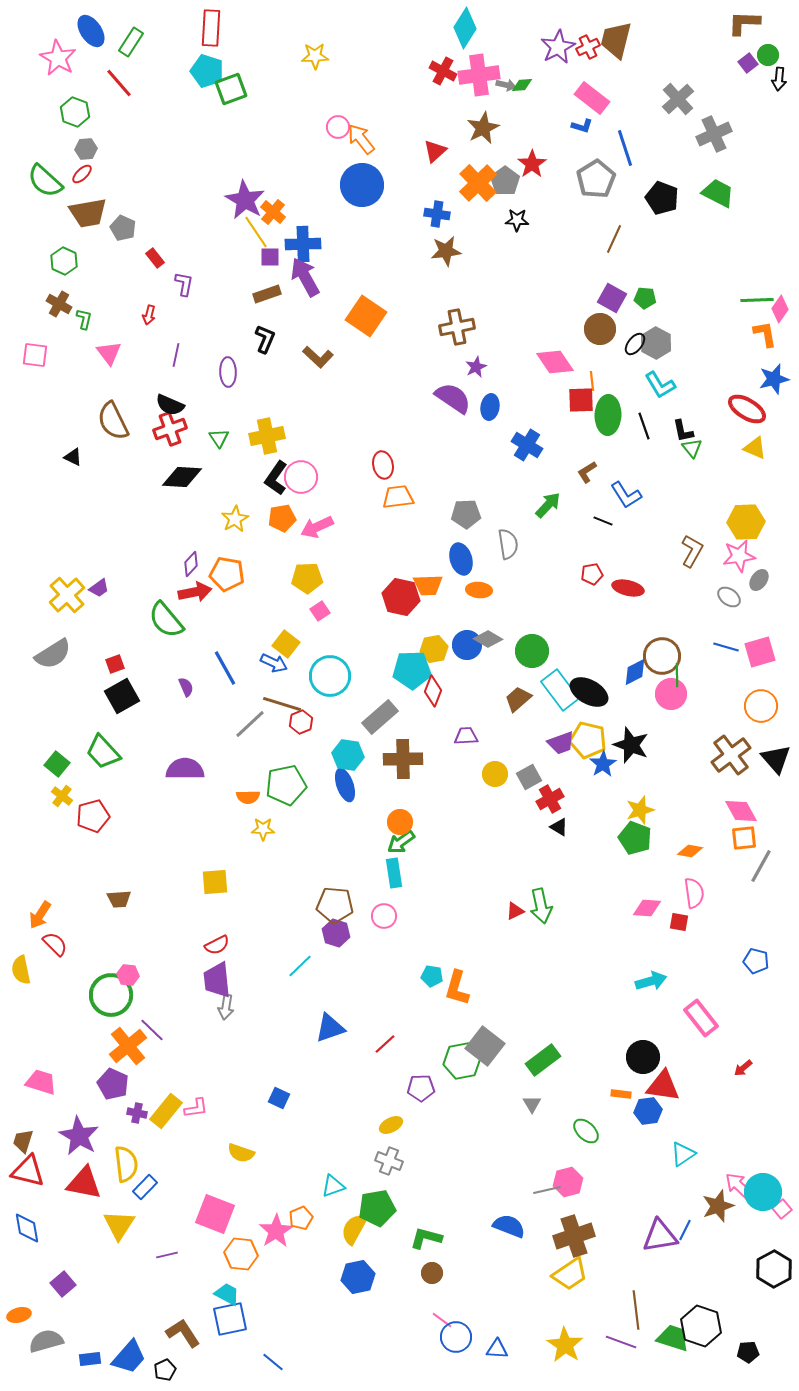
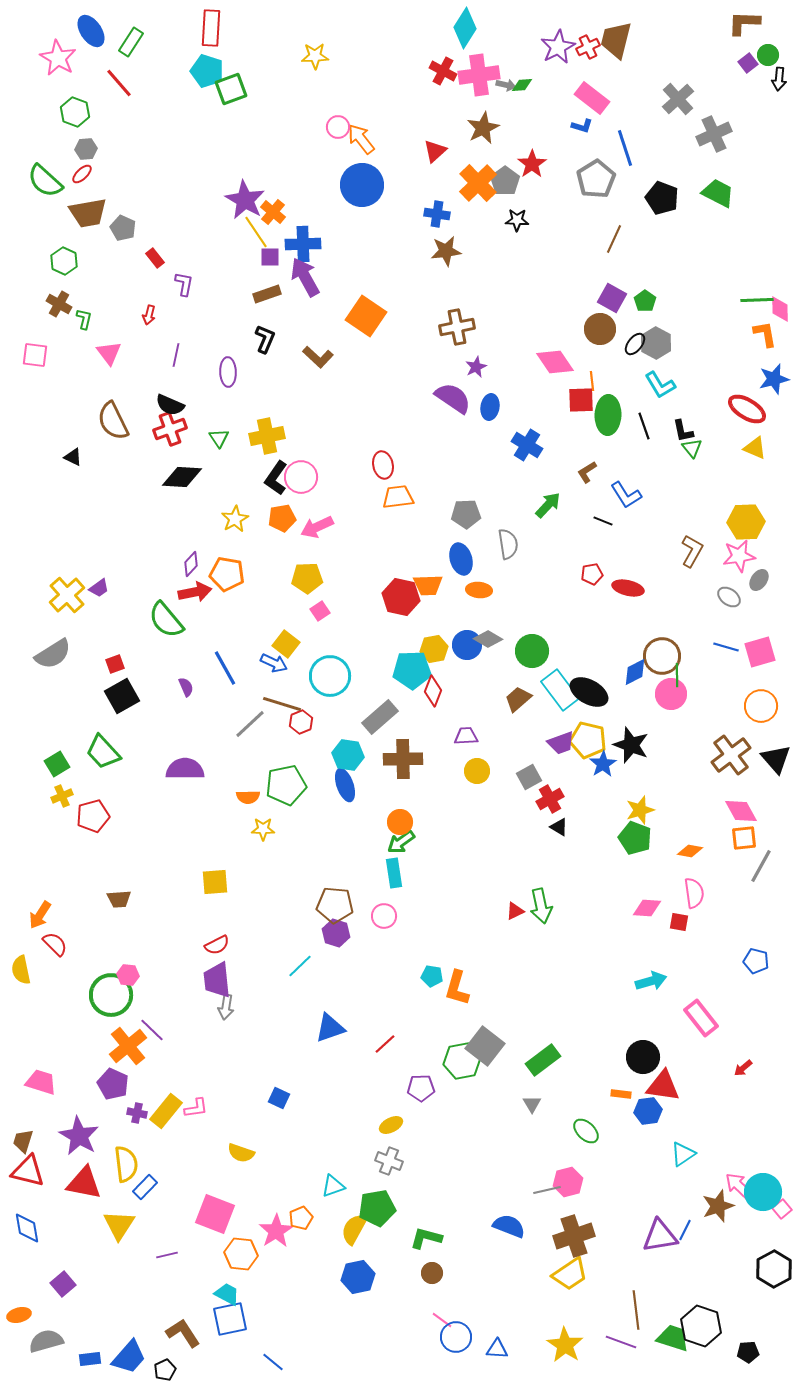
green pentagon at (645, 298): moved 3 px down; rotated 30 degrees clockwise
pink diamond at (780, 309): rotated 36 degrees counterclockwise
green square at (57, 764): rotated 20 degrees clockwise
yellow circle at (495, 774): moved 18 px left, 3 px up
yellow cross at (62, 796): rotated 30 degrees clockwise
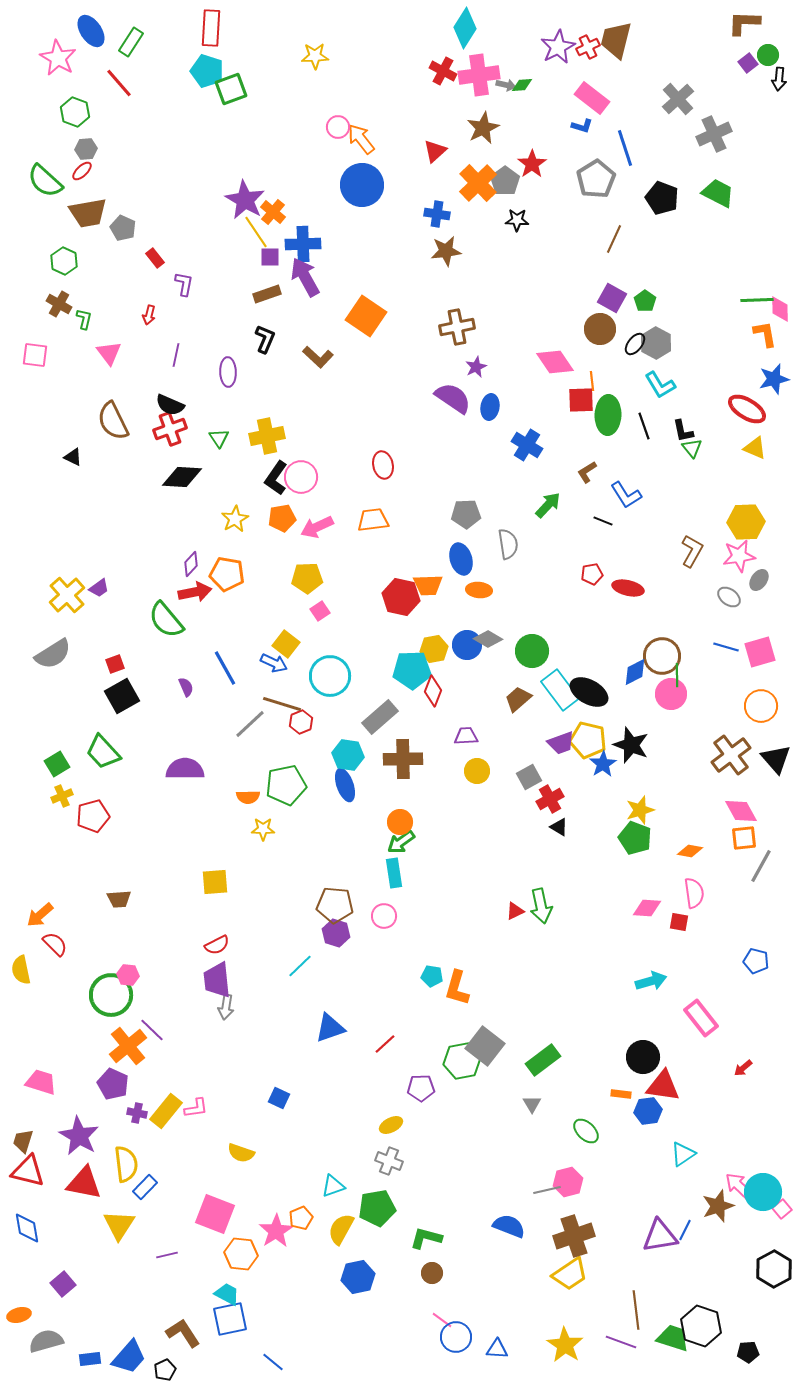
red ellipse at (82, 174): moved 3 px up
orange trapezoid at (398, 497): moved 25 px left, 23 px down
orange arrow at (40, 915): rotated 16 degrees clockwise
yellow semicircle at (354, 1229): moved 13 px left
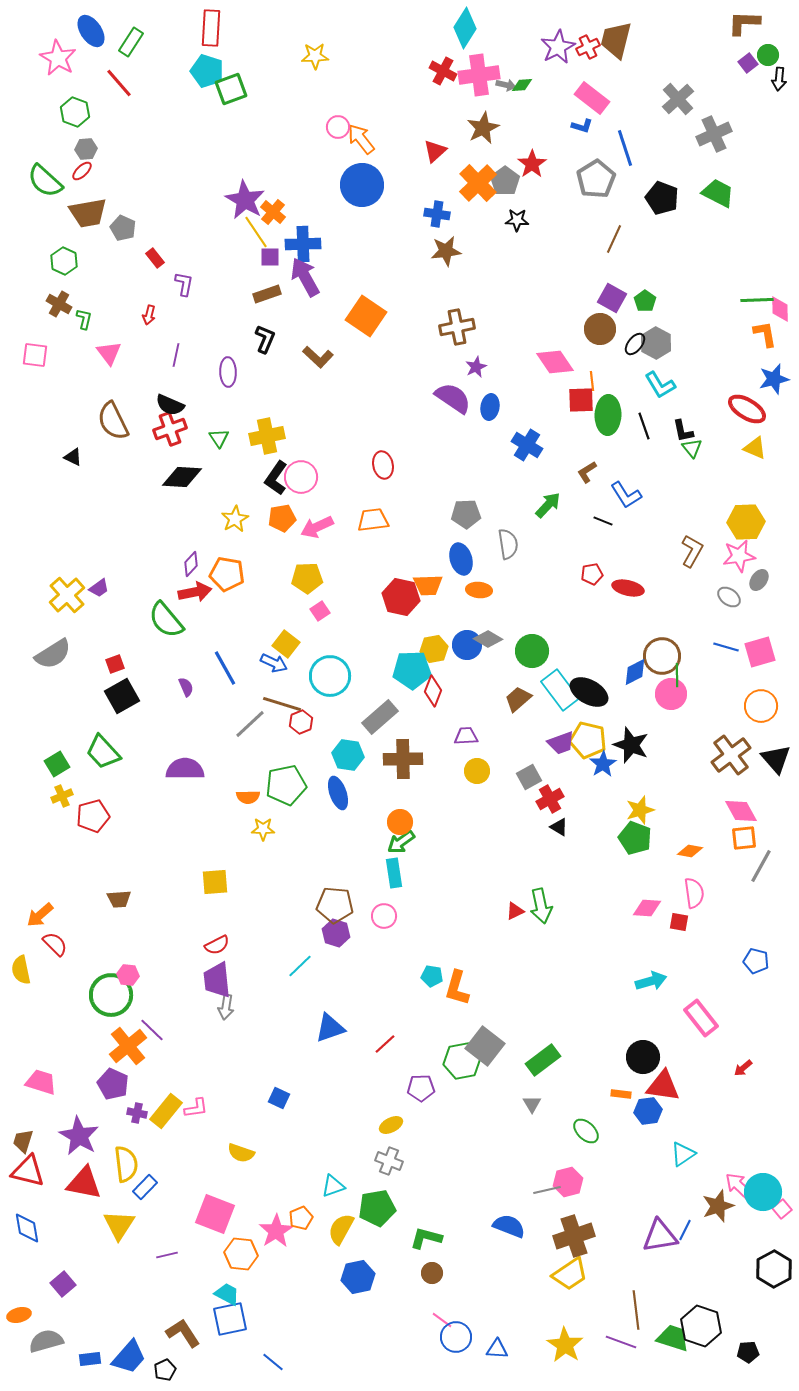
blue ellipse at (345, 785): moved 7 px left, 8 px down
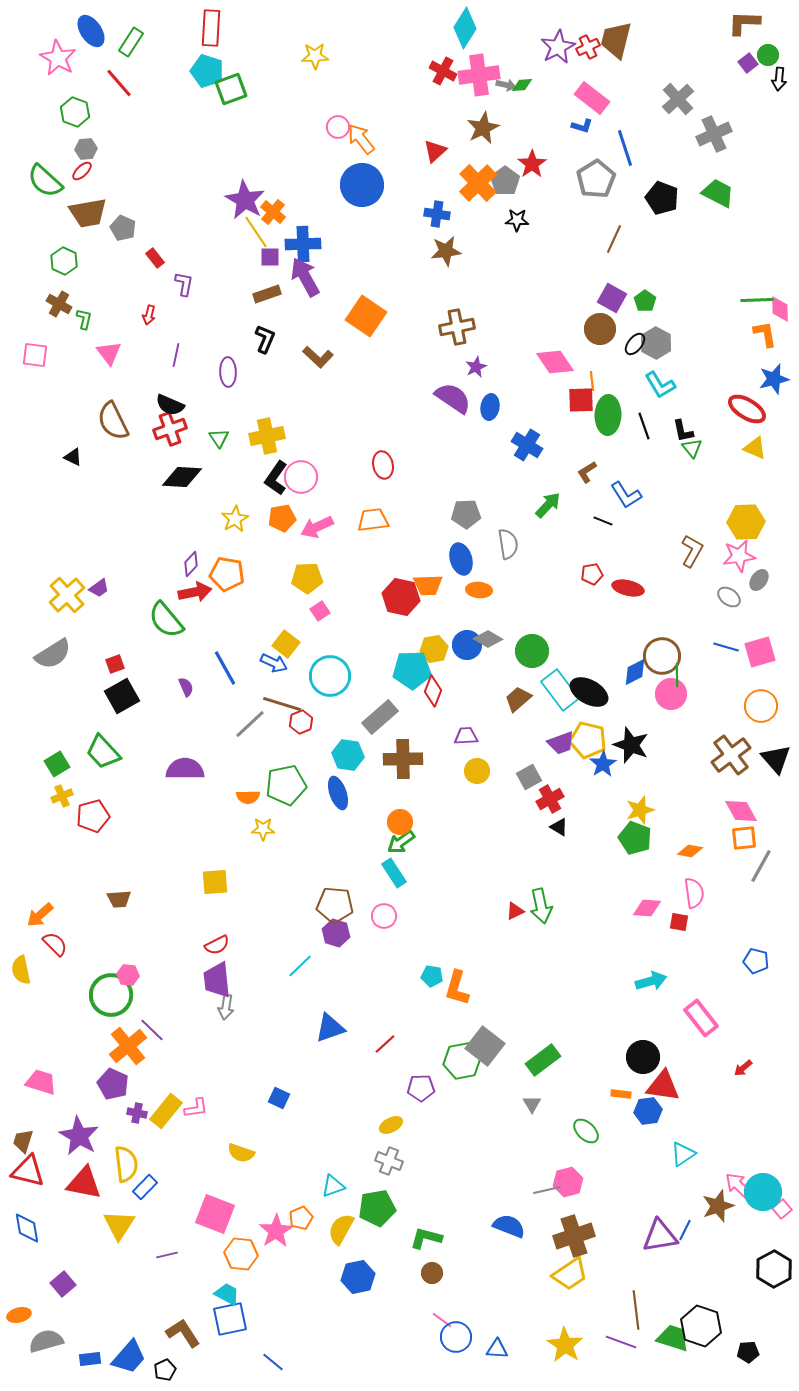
cyan rectangle at (394, 873): rotated 24 degrees counterclockwise
